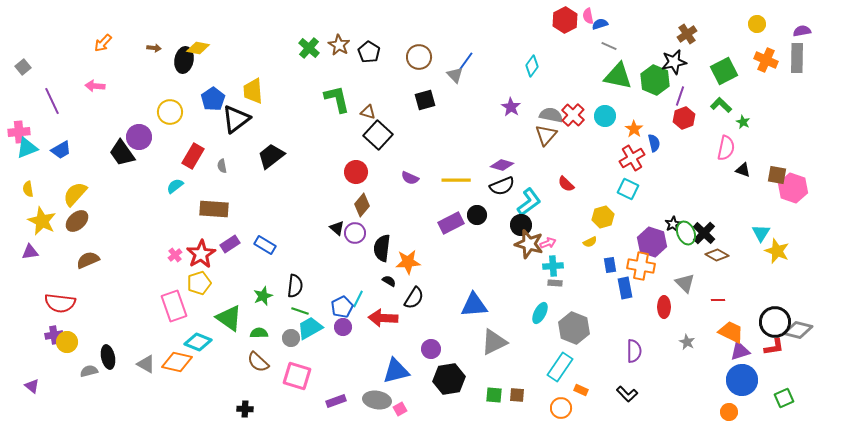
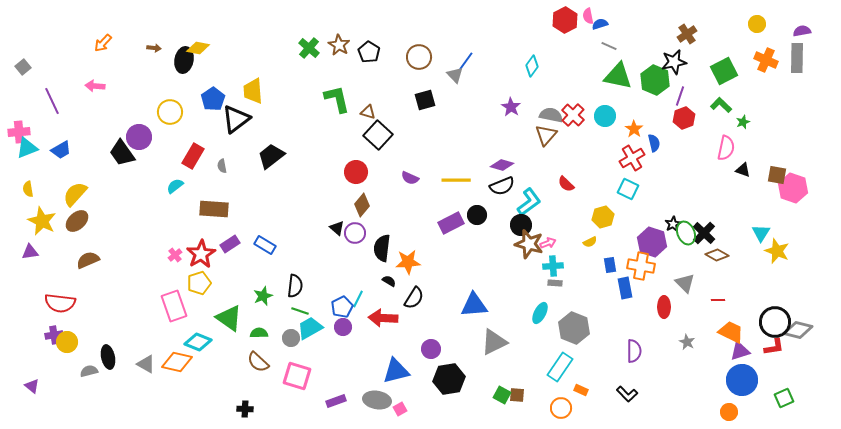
green star at (743, 122): rotated 24 degrees clockwise
green square at (494, 395): moved 8 px right; rotated 24 degrees clockwise
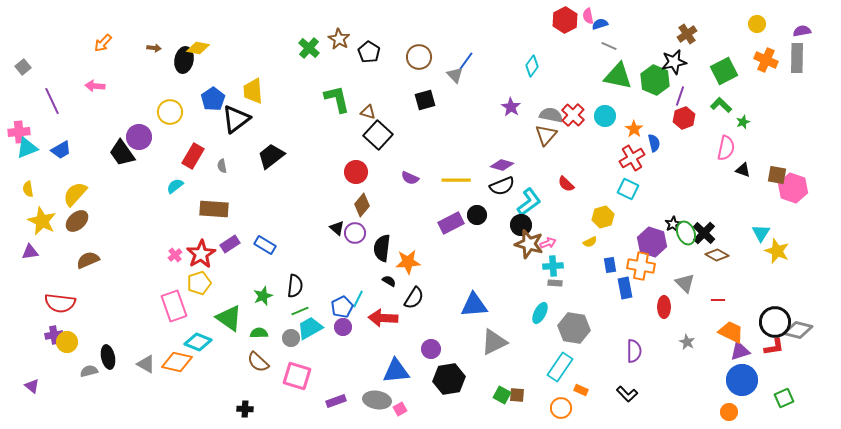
brown star at (339, 45): moved 6 px up
green line at (300, 311): rotated 42 degrees counterclockwise
gray hexagon at (574, 328): rotated 12 degrees counterclockwise
blue triangle at (396, 371): rotated 8 degrees clockwise
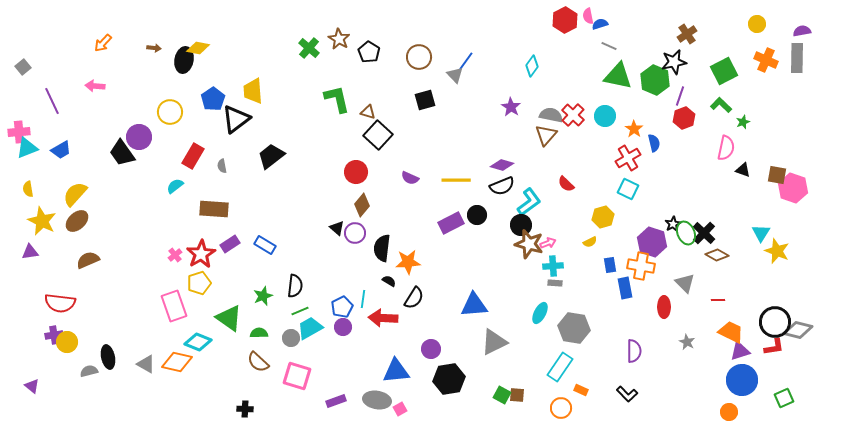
red cross at (632, 158): moved 4 px left
cyan line at (358, 299): moved 5 px right; rotated 18 degrees counterclockwise
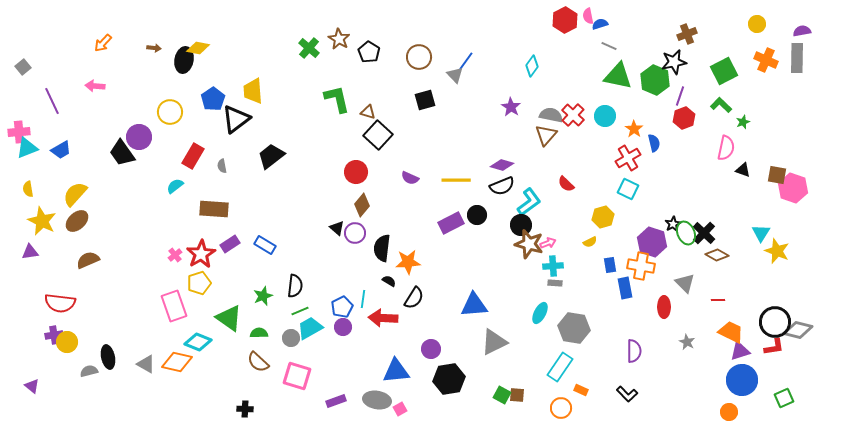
brown cross at (687, 34): rotated 12 degrees clockwise
